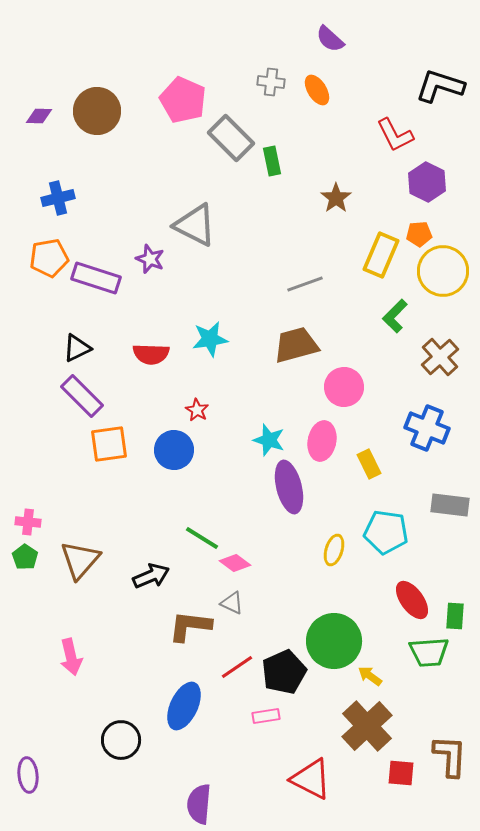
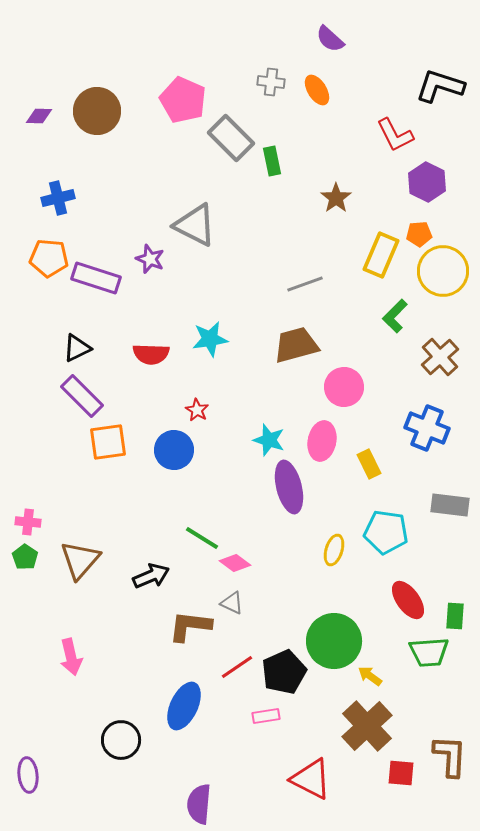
orange pentagon at (49, 258): rotated 15 degrees clockwise
orange square at (109, 444): moved 1 px left, 2 px up
red ellipse at (412, 600): moved 4 px left
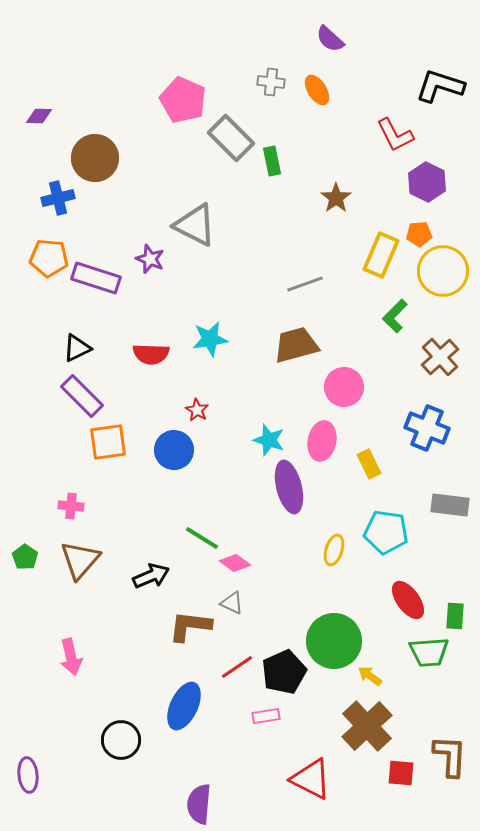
brown circle at (97, 111): moved 2 px left, 47 px down
pink cross at (28, 522): moved 43 px right, 16 px up
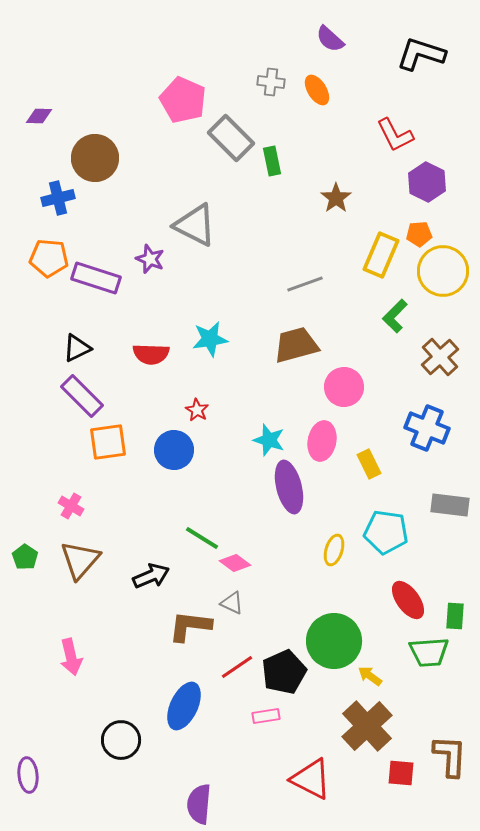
black L-shape at (440, 86): moved 19 px left, 32 px up
pink cross at (71, 506): rotated 25 degrees clockwise
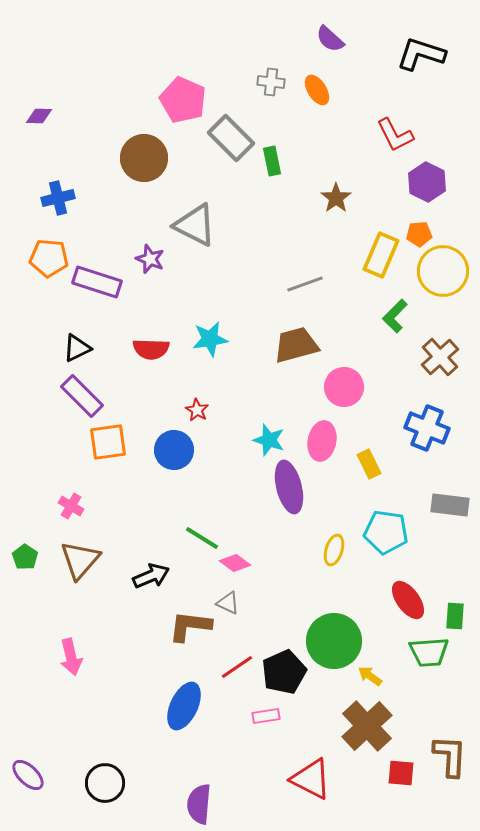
brown circle at (95, 158): moved 49 px right
purple rectangle at (96, 278): moved 1 px right, 4 px down
red semicircle at (151, 354): moved 5 px up
gray triangle at (232, 603): moved 4 px left
black circle at (121, 740): moved 16 px left, 43 px down
purple ellipse at (28, 775): rotated 40 degrees counterclockwise
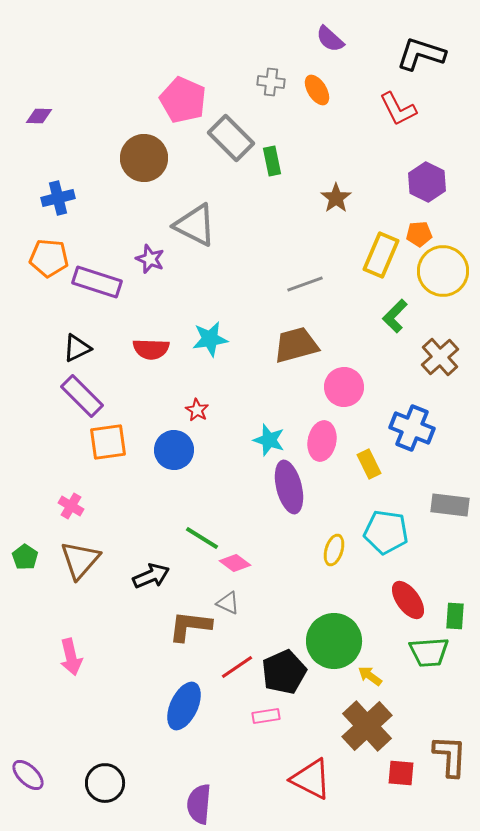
red L-shape at (395, 135): moved 3 px right, 26 px up
blue cross at (427, 428): moved 15 px left
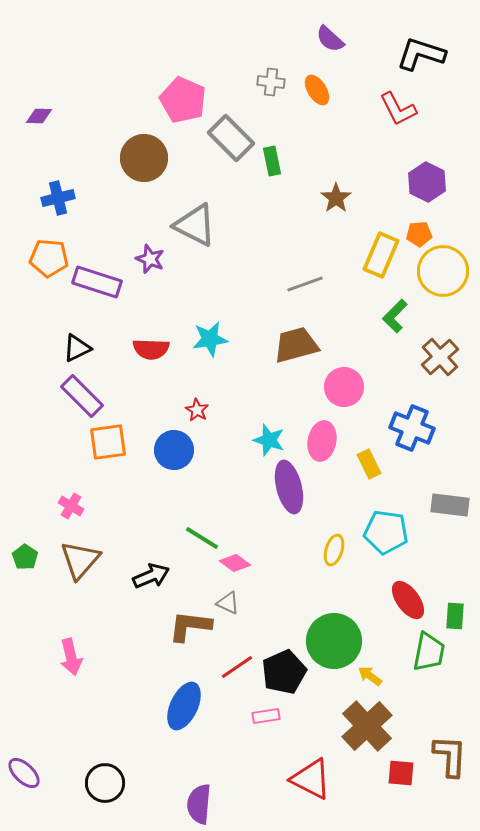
green trapezoid at (429, 652): rotated 75 degrees counterclockwise
purple ellipse at (28, 775): moved 4 px left, 2 px up
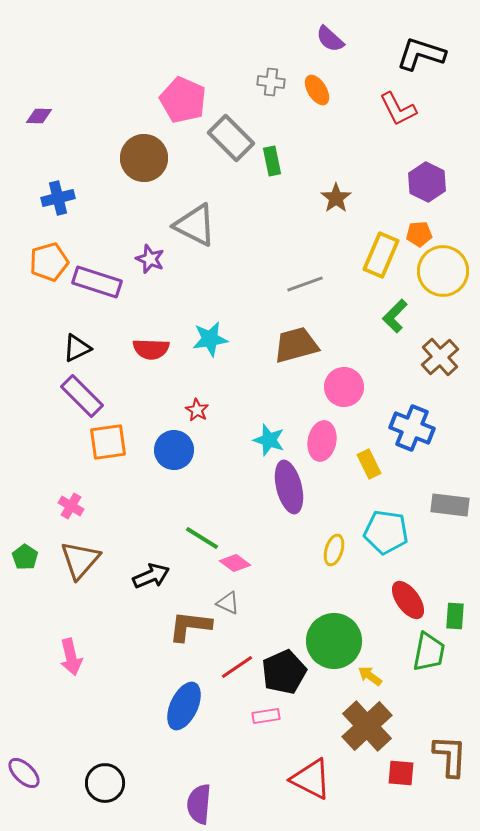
orange pentagon at (49, 258): moved 4 px down; rotated 21 degrees counterclockwise
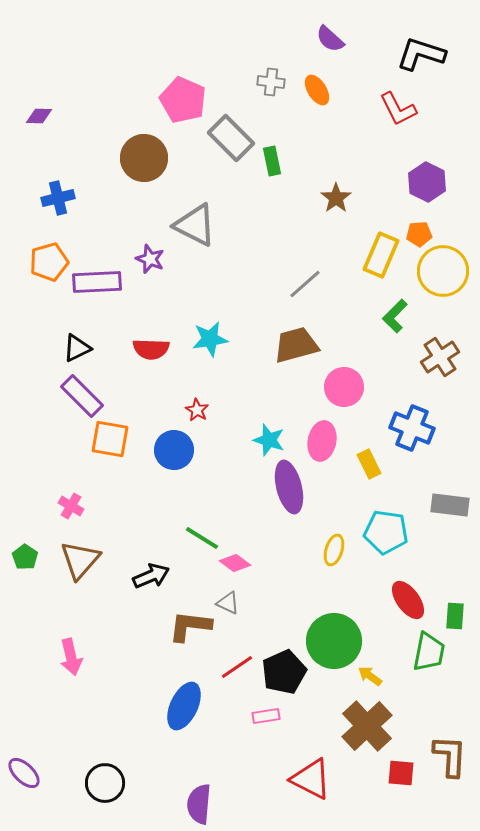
purple rectangle at (97, 282): rotated 21 degrees counterclockwise
gray line at (305, 284): rotated 21 degrees counterclockwise
brown cross at (440, 357): rotated 9 degrees clockwise
orange square at (108, 442): moved 2 px right, 3 px up; rotated 18 degrees clockwise
